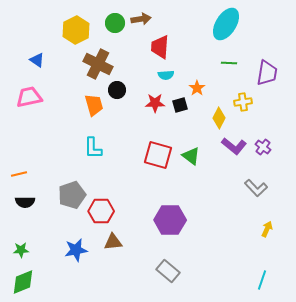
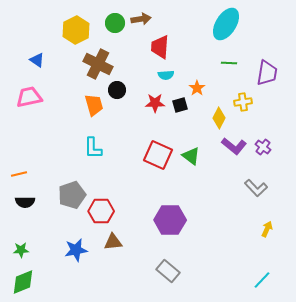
red square: rotated 8 degrees clockwise
cyan line: rotated 24 degrees clockwise
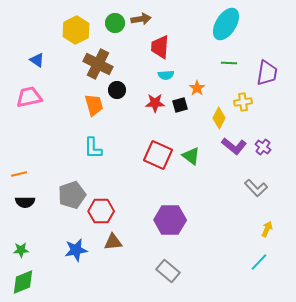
cyan line: moved 3 px left, 18 px up
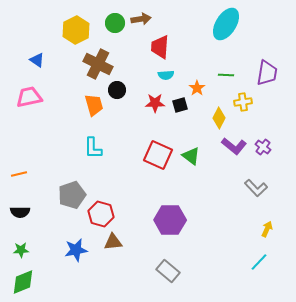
green line: moved 3 px left, 12 px down
black semicircle: moved 5 px left, 10 px down
red hexagon: moved 3 px down; rotated 15 degrees clockwise
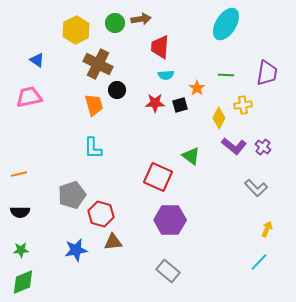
yellow cross: moved 3 px down
red square: moved 22 px down
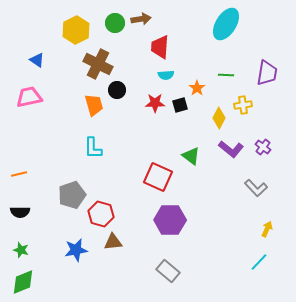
purple L-shape: moved 3 px left, 3 px down
green star: rotated 21 degrees clockwise
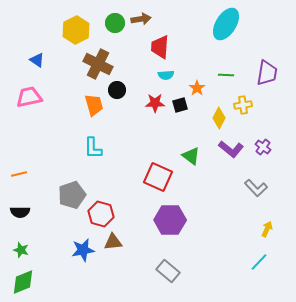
blue star: moved 7 px right
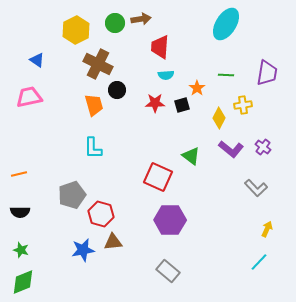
black square: moved 2 px right
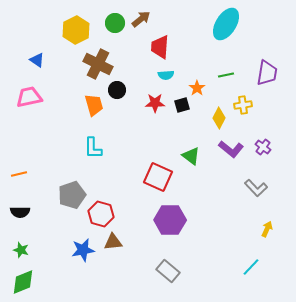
brown arrow: rotated 30 degrees counterclockwise
green line: rotated 14 degrees counterclockwise
cyan line: moved 8 px left, 5 px down
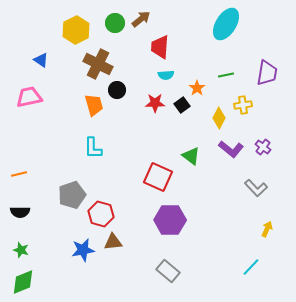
blue triangle: moved 4 px right
black square: rotated 21 degrees counterclockwise
